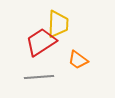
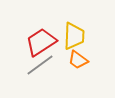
yellow trapezoid: moved 16 px right, 12 px down
gray line: moved 1 px right, 12 px up; rotated 32 degrees counterclockwise
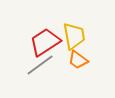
yellow trapezoid: rotated 12 degrees counterclockwise
red trapezoid: moved 4 px right
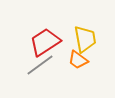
yellow trapezoid: moved 11 px right, 3 px down
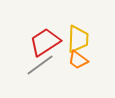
yellow trapezoid: moved 7 px left; rotated 12 degrees clockwise
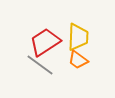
yellow trapezoid: moved 2 px up
gray line: rotated 72 degrees clockwise
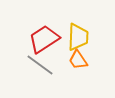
red trapezoid: moved 1 px left, 3 px up
orange trapezoid: rotated 20 degrees clockwise
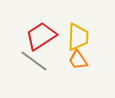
red trapezoid: moved 3 px left, 3 px up
gray line: moved 6 px left, 4 px up
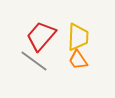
red trapezoid: rotated 16 degrees counterclockwise
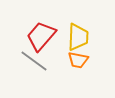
orange trapezoid: rotated 45 degrees counterclockwise
